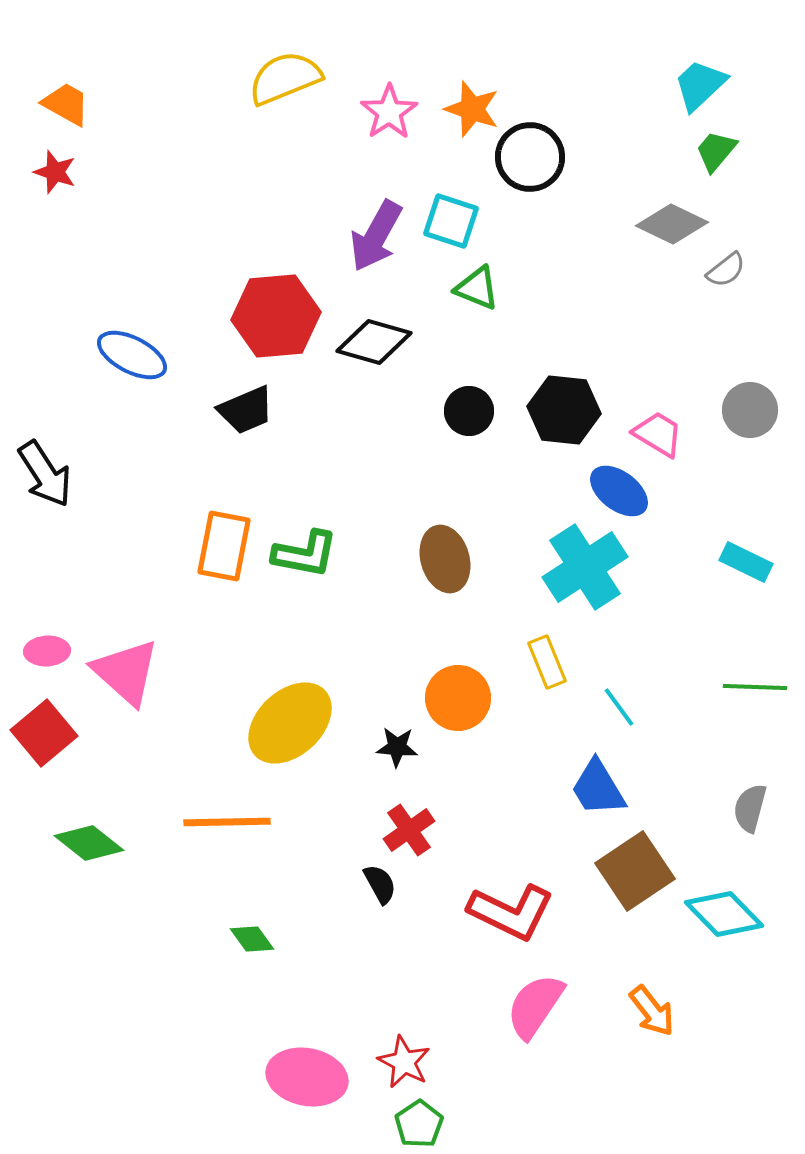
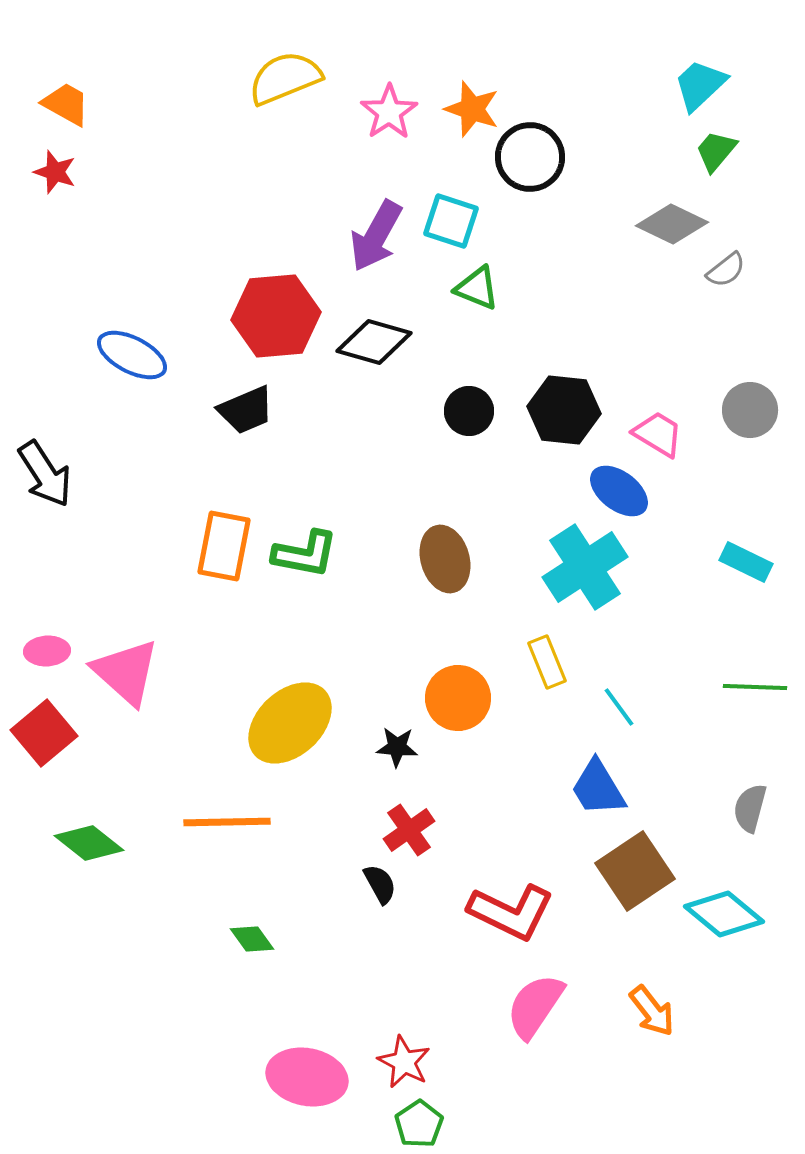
cyan diamond at (724, 914): rotated 6 degrees counterclockwise
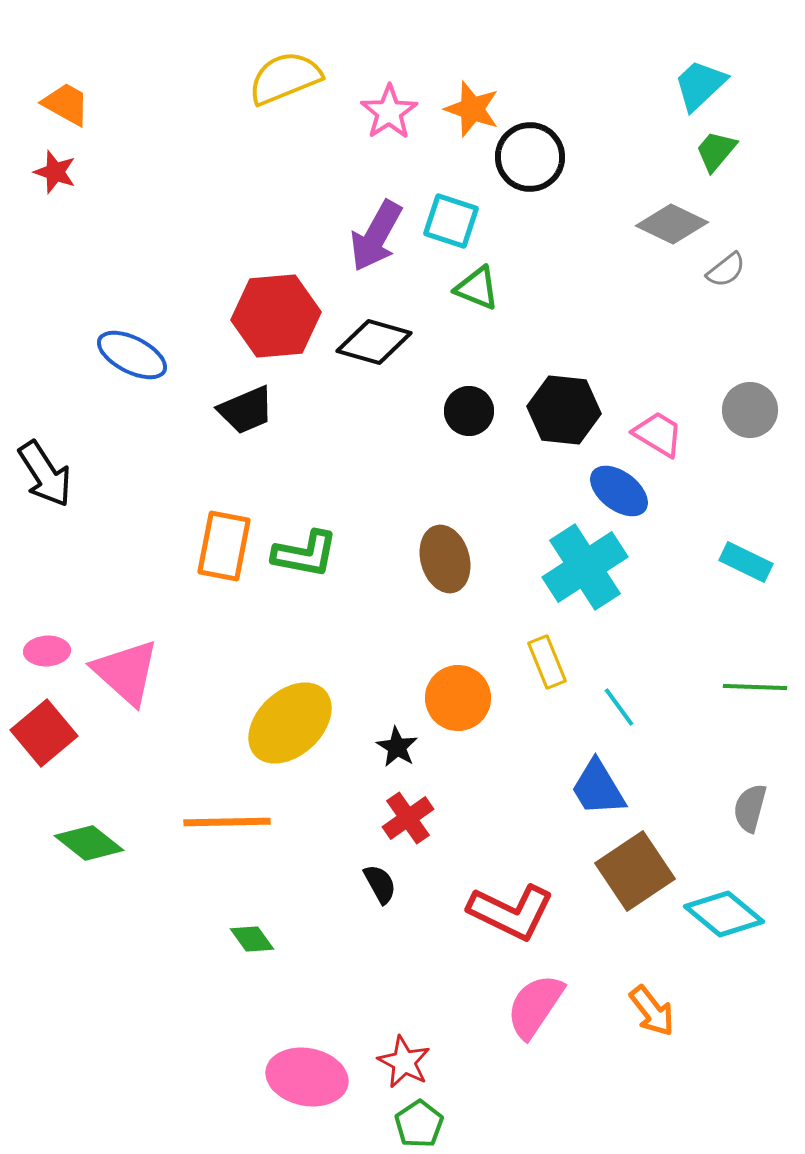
black star at (397, 747): rotated 27 degrees clockwise
red cross at (409, 830): moved 1 px left, 12 px up
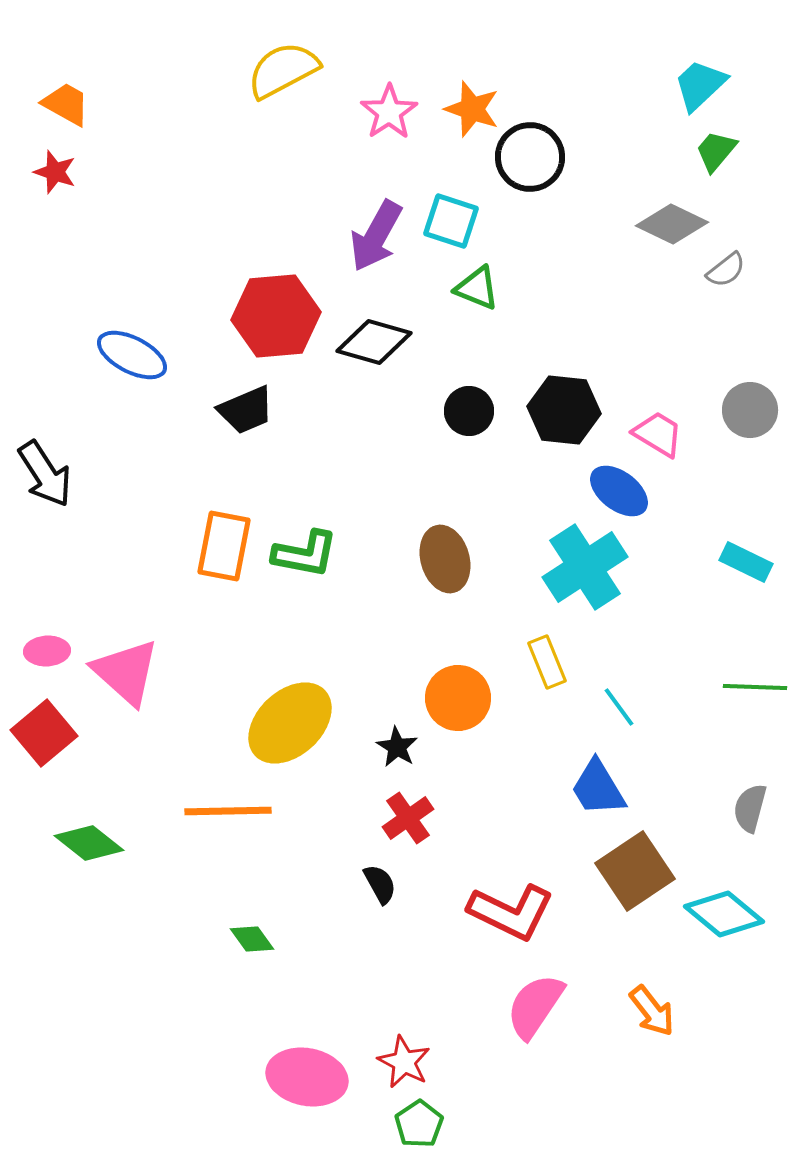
yellow semicircle at (285, 78): moved 2 px left, 8 px up; rotated 6 degrees counterclockwise
orange line at (227, 822): moved 1 px right, 11 px up
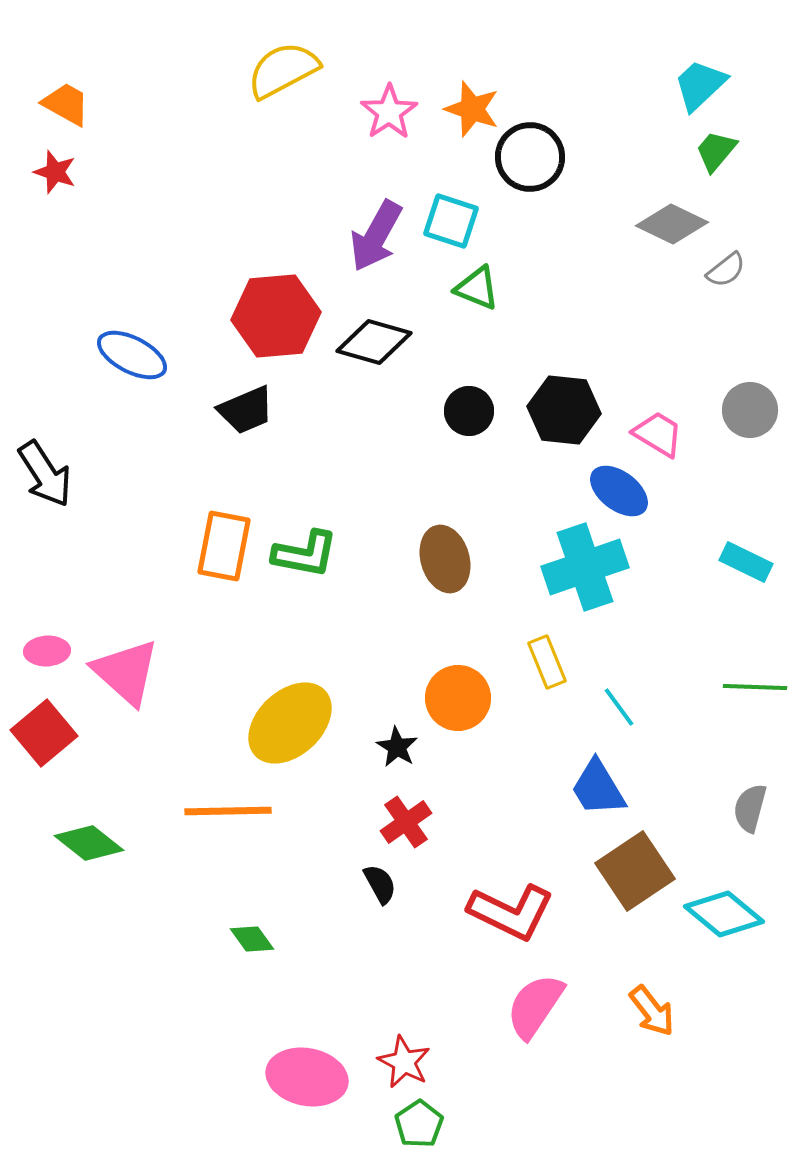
cyan cross at (585, 567): rotated 14 degrees clockwise
red cross at (408, 818): moved 2 px left, 4 px down
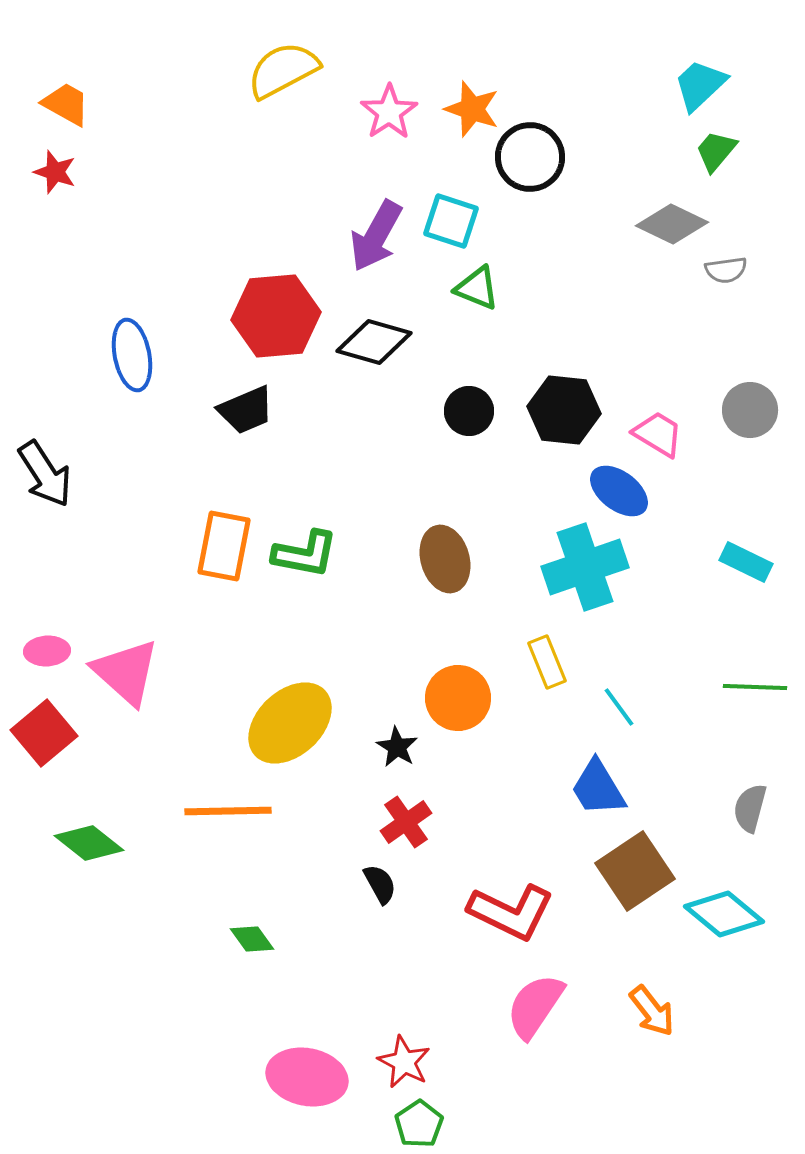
gray semicircle at (726, 270): rotated 30 degrees clockwise
blue ellipse at (132, 355): rotated 52 degrees clockwise
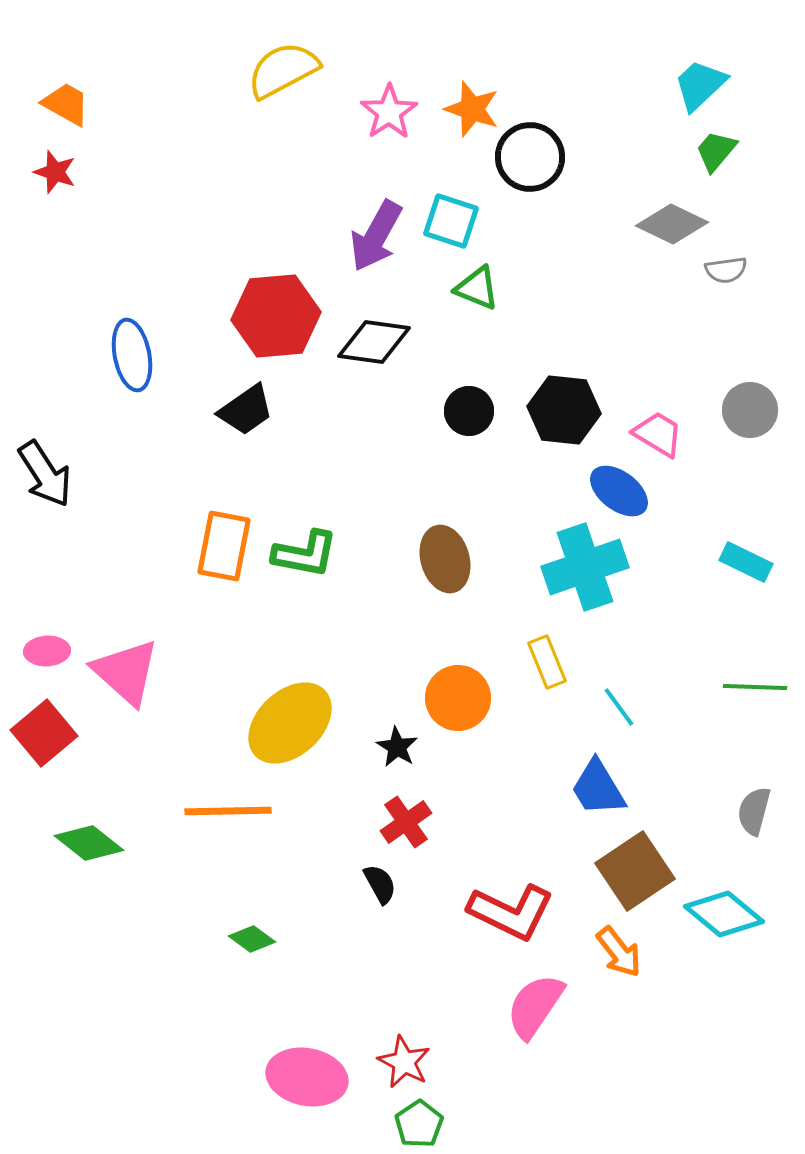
black diamond at (374, 342): rotated 8 degrees counterclockwise
black trapezoid at (246, 410): rotated 12 degrees counterclockwise
gray semicircle at (750, 808): moved 4 px right, 3 px down
green diamond at (252, 939): rotated 18 degrees counterclockwise
orange arrow at (652, 1011): moved 33 px left, 59 px up
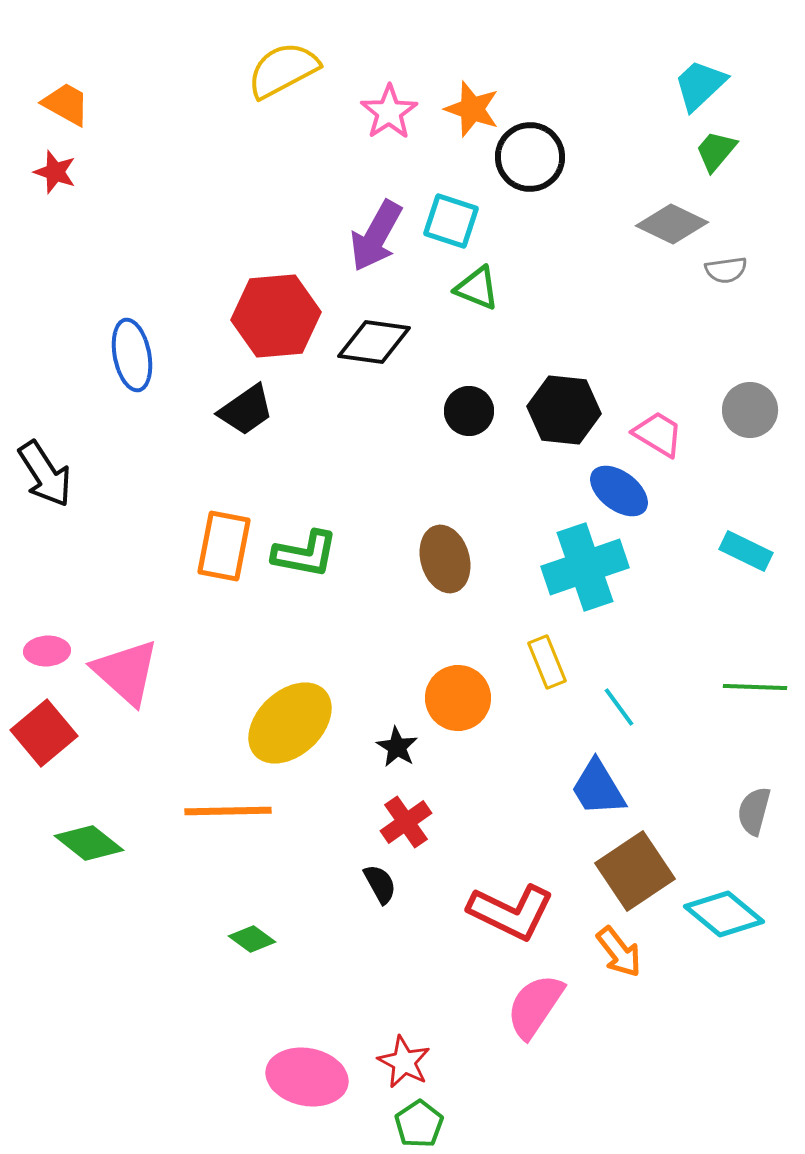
cyan rectangle at (746, 562): moved 11 px up
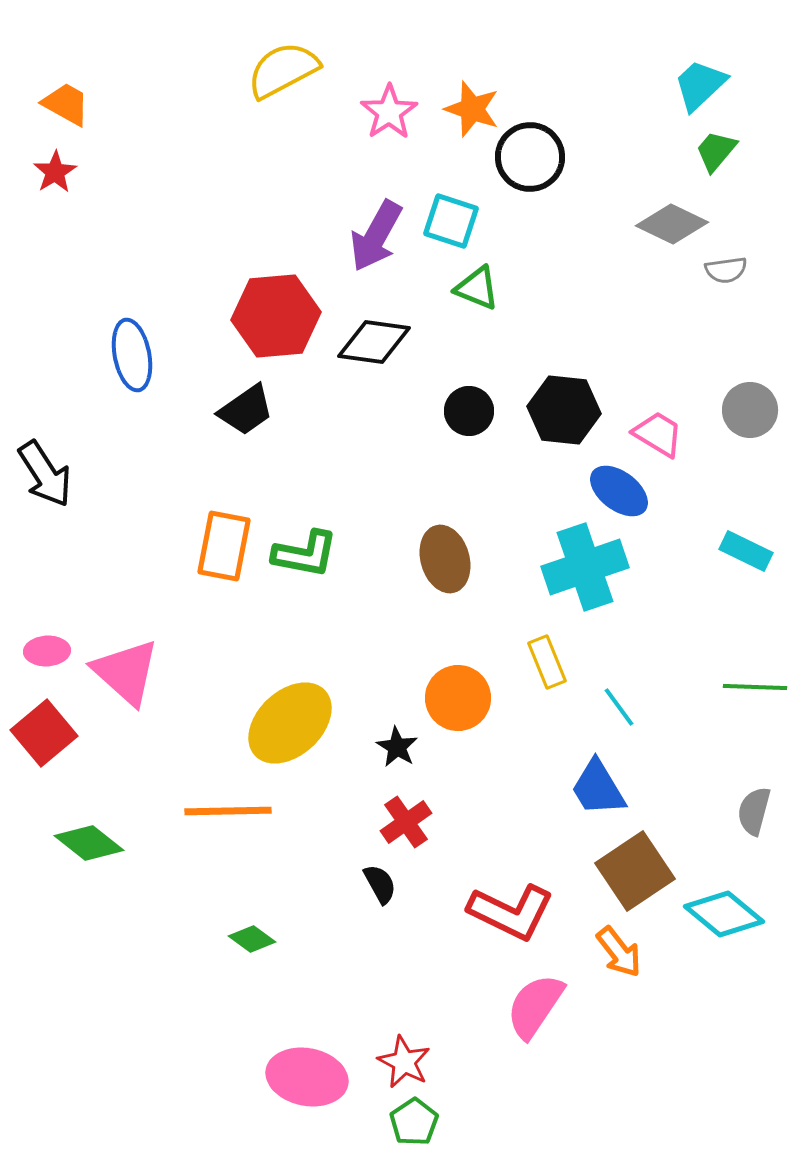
red star at (55, 172): rotated 21 degrees clockwise
green pentagon at (419, 1124): moved 5 px left, 2 px up
